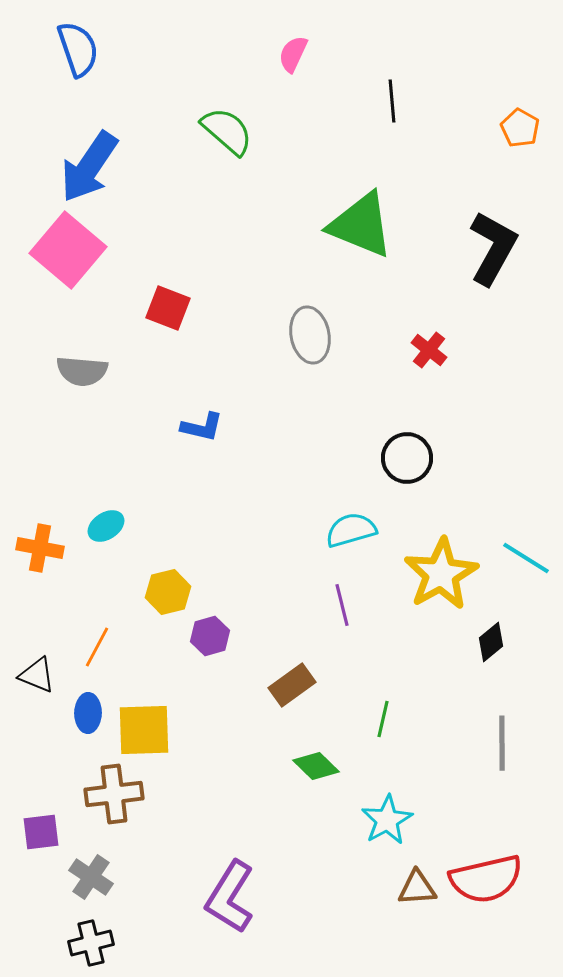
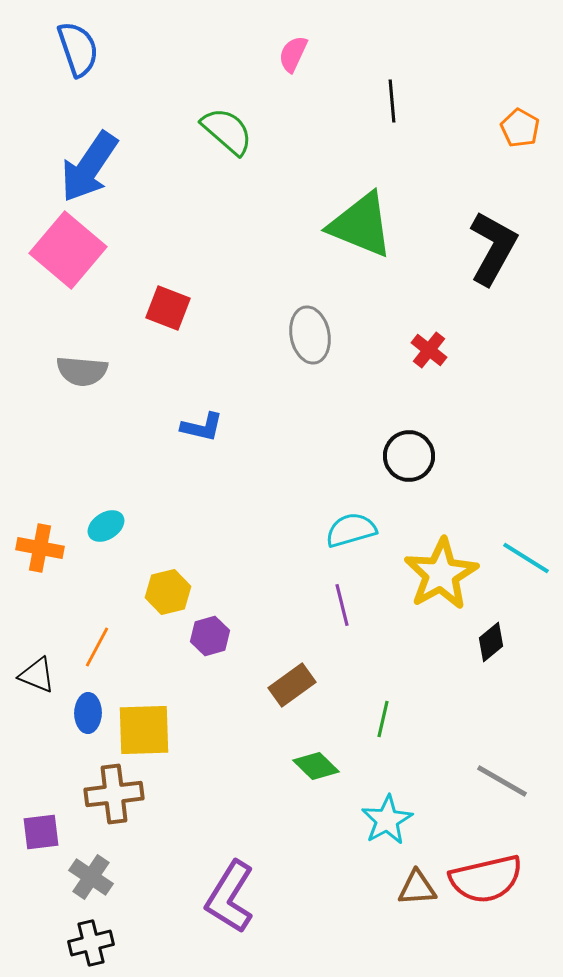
black circle: moved 2 px right, 2 px up
gray line: moved 38 px down; rotated 60 degrees counterclockwise
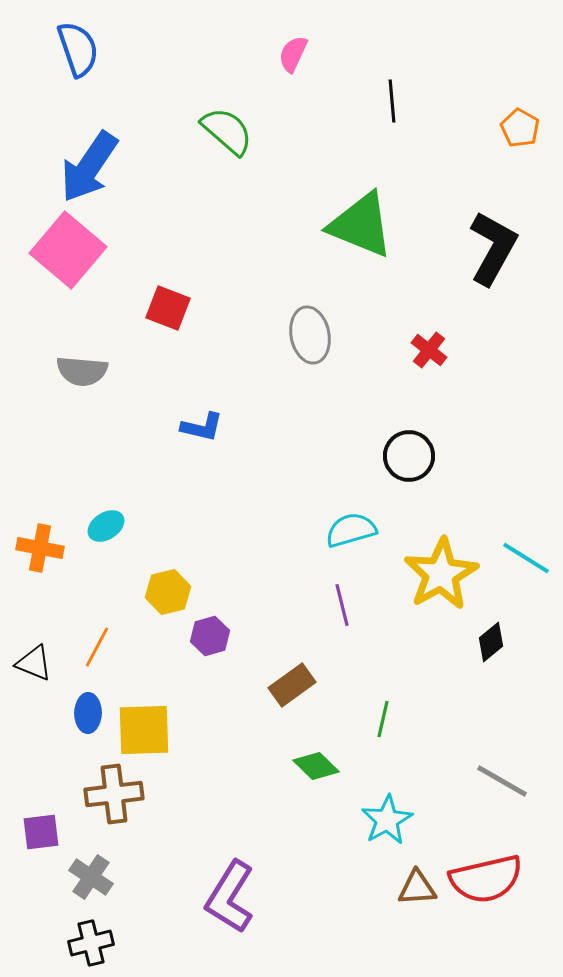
black triangle: moved 3 px left, 12 px up
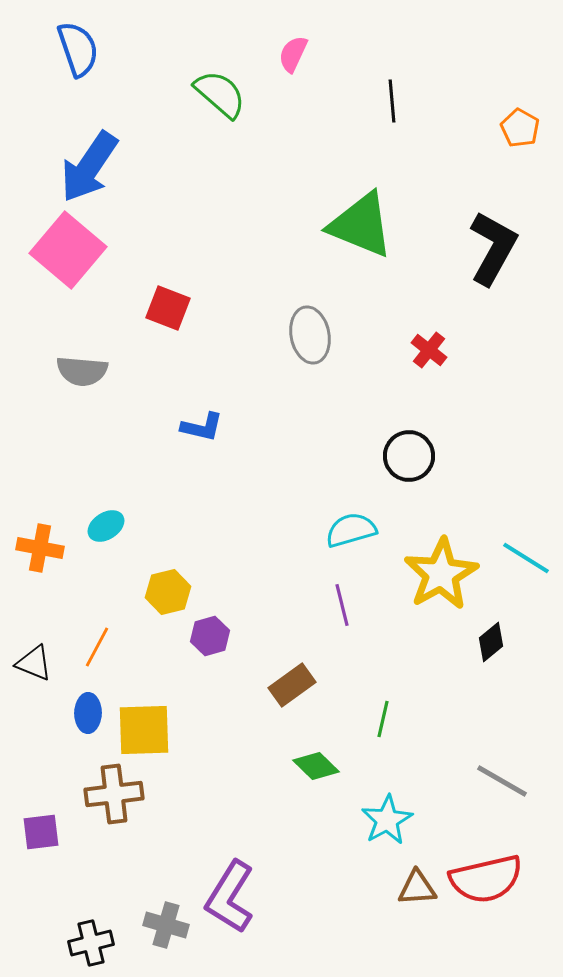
green semicircle: moved 7 px left, 37 px up
gray cross: moved 75 px right, 48 px down; rotated 18 degrees counterclockwise
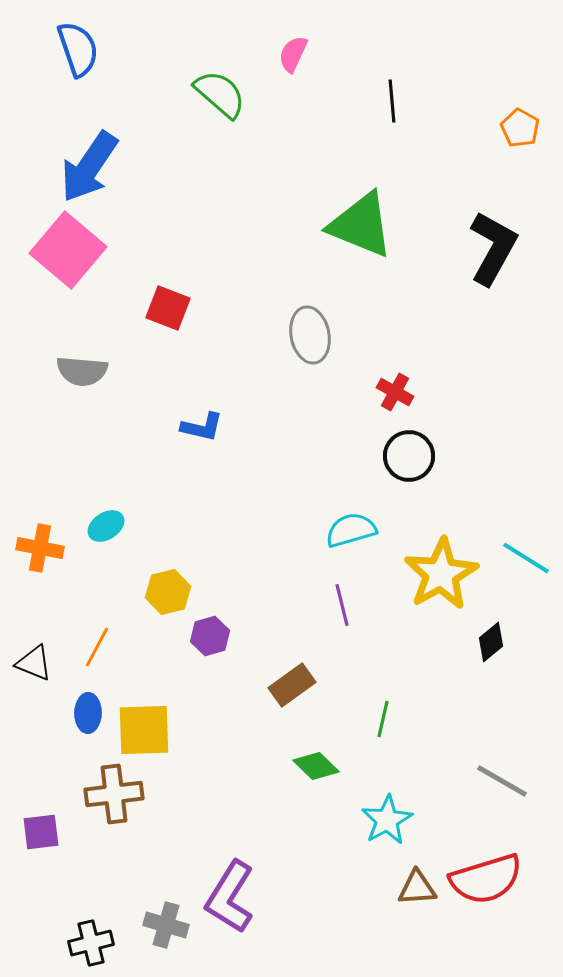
red cross: moved 34 px left, 42 px down; rotated 9 degrees counterclockwise
red semicircle: rotated 4 degrees counterclockwise
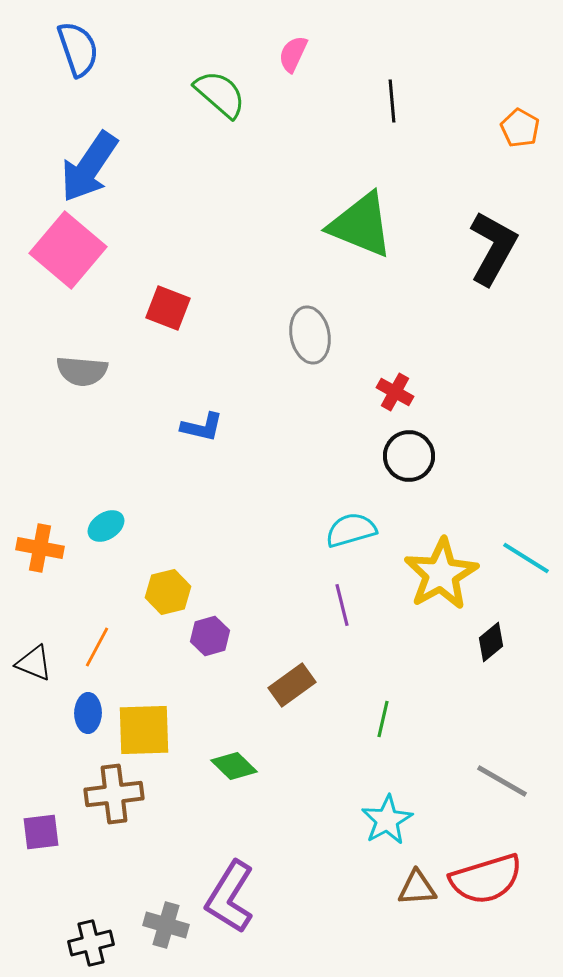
green diamond: moved 82 px left
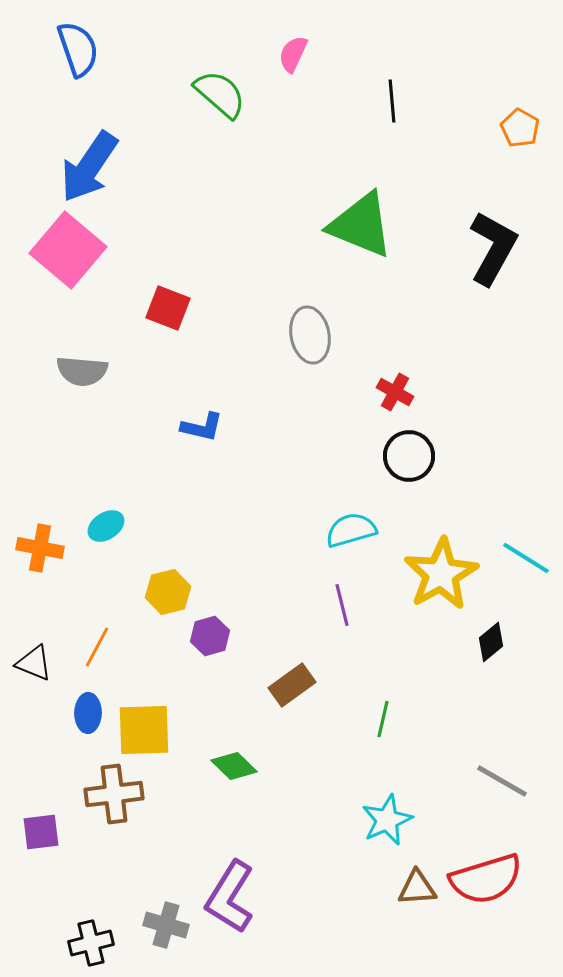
cyan star: rotated 6 degrees clockwise
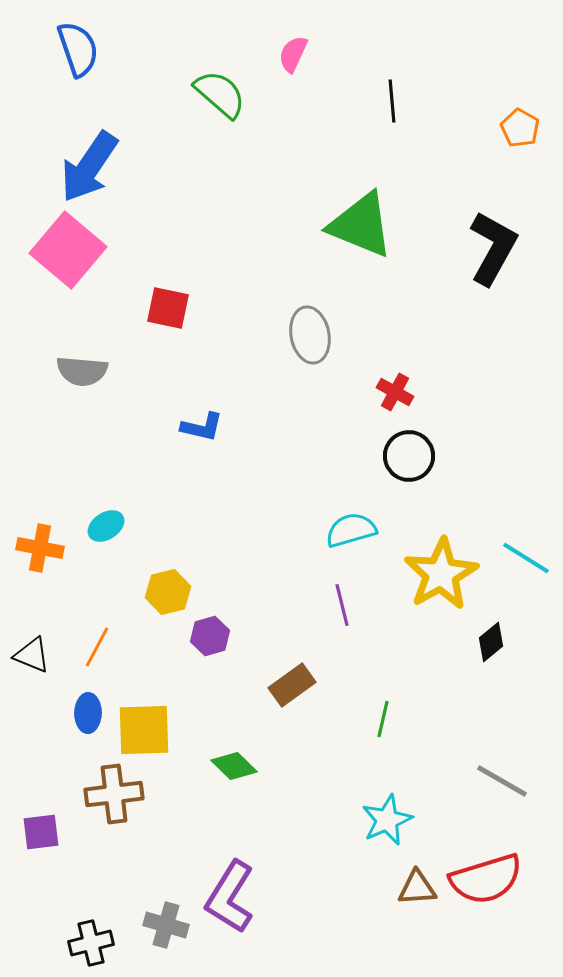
red square: rotated 9 degrees counterclockwise
black triangle: moved 2 px left, 8 px up
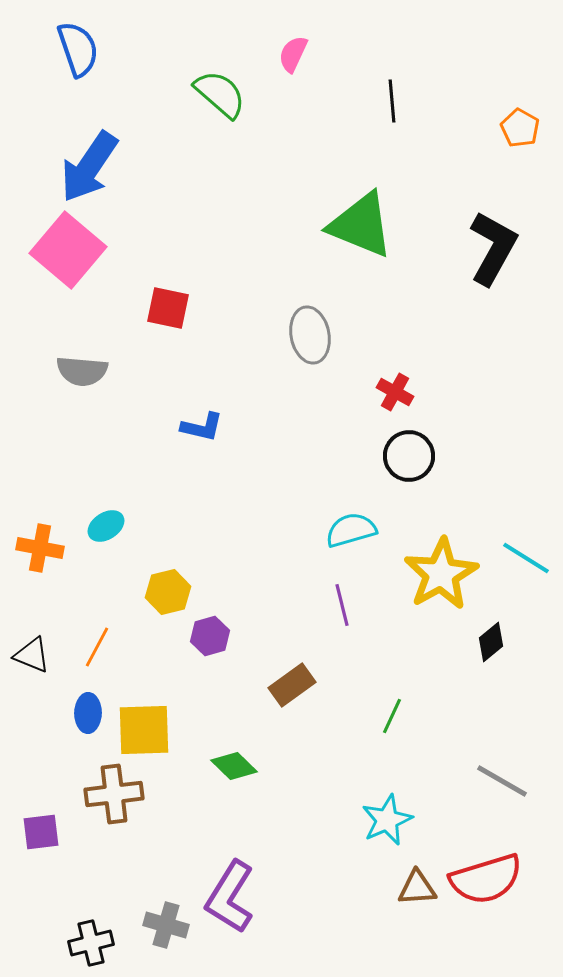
green line: moved 9 px right, 3 px up; rotated 12 degrees clockwise
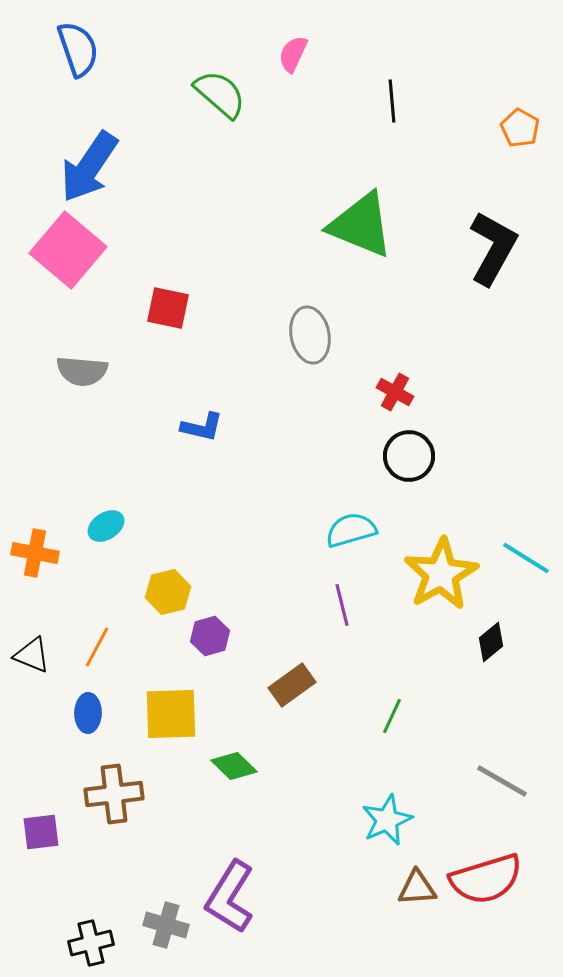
orange cross: moved 5 px left, 5 px down
yellow square: moved 27 px right, 16 px up
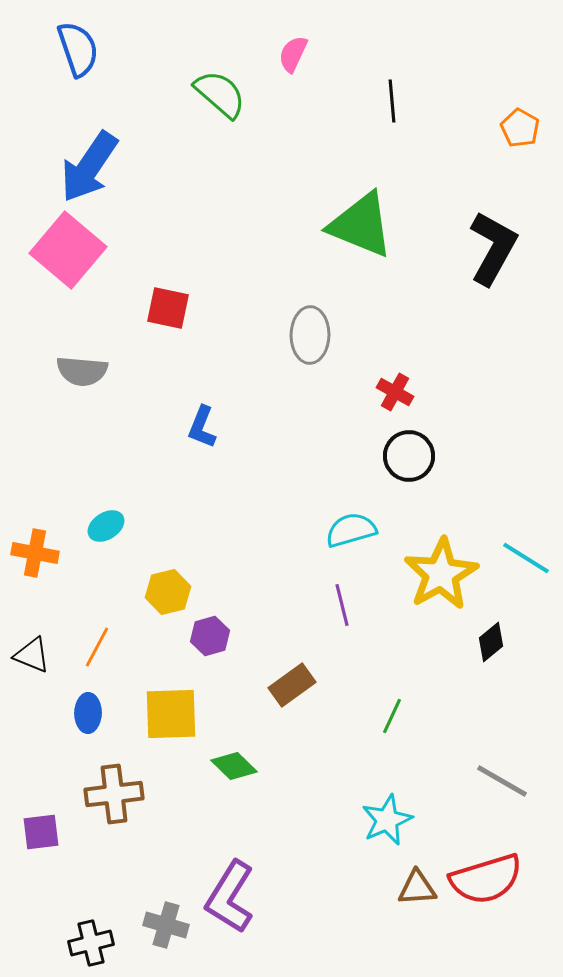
gray ellipse: rotated 12 degrees clockwise
blue L-shape: rotated 99 degrees clockwise
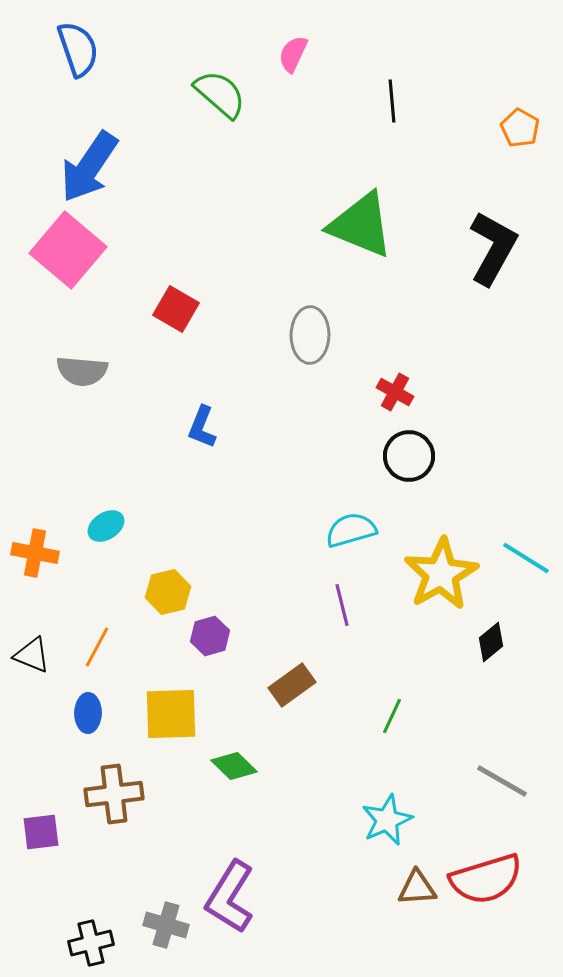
red square: moved 8 px right, 1 px down; rotated 18 degrees clockwise
